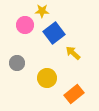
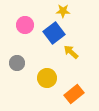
yellow star: moved 21 px right
yellow arrow: moved 2 px left, 1 px up
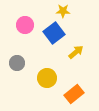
yellow arrow: moved 5 px right; rotated 98 degrees clockwise
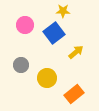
gray circle: moved 4 px right, 2 px down
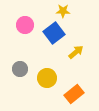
gray circle: moved 1 px left, 4 px down
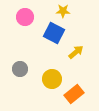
pink circle: moved 8 px up
blue square: rotated 25 degrees counterclockwise
yellow circle: moved 5 px right, 1 px down
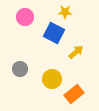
yellow star: moved 2 px right, 1 px down
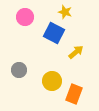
yellow star: rotated 16 degrees clockwise
gray circle: moved 1 px left, 1 px down
yellow circle: moved 2 px down
orange rectangle: rotated 30 degrees counterclockwise
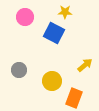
yellow star: rotated 16 degrees counterclockwise
yellow arrow: moved 9 px right, 13 px down
orange rectangle: moved 4 px down
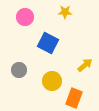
blue square: moved 6 px left, 10 px down
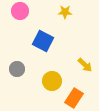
pink circle: moved 5 px left, 6 px up
blue square: moved 5 px left, 2 px up
yellow arrow: rotated 84 degrees clockwise
gray circle: moved 2 px left, 1 px up
orange rectangle: rotated 12 degrees clockwise
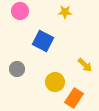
yellow circle: moved 3 px right, 1 px down
